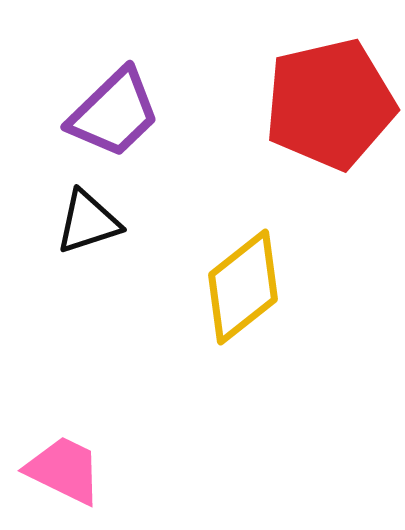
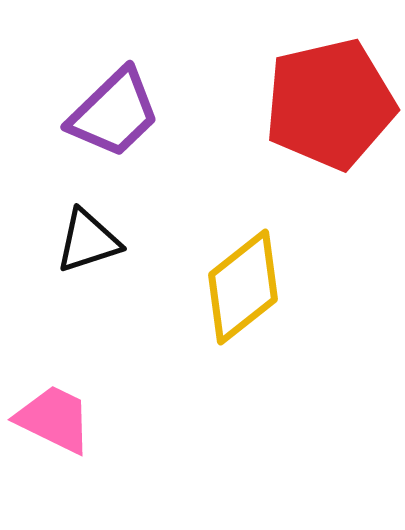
black triangle: moved 19 px down
pink trapezoid: moved 10 px left, 51 px up
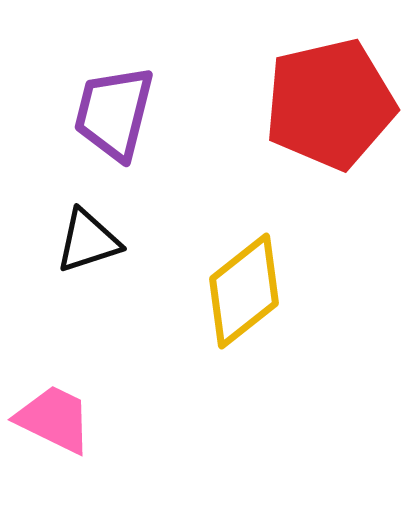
purple trapezoid: rotated 148 degrees clockwise
yellow diamond: moved 1 px right, 4 px down
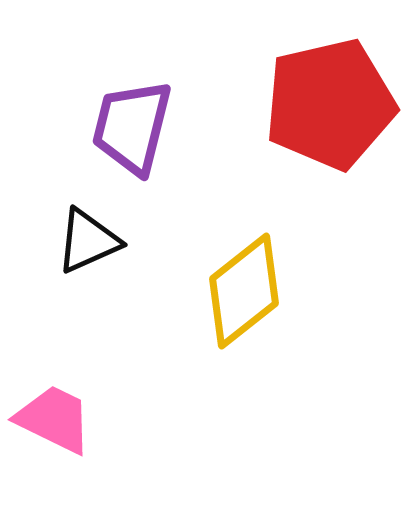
purple trapezoid: moved 18 px right, 14 px down
black triangle: rotated 6 degrees counterclockwise
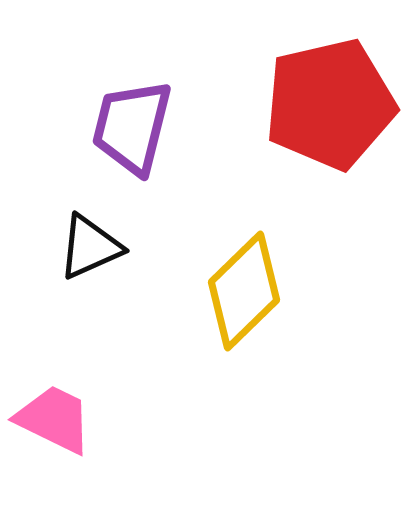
black triangle: moved 2 px right, 6 px down
yellow diamond: rotated 6 degrees counterclockwise
